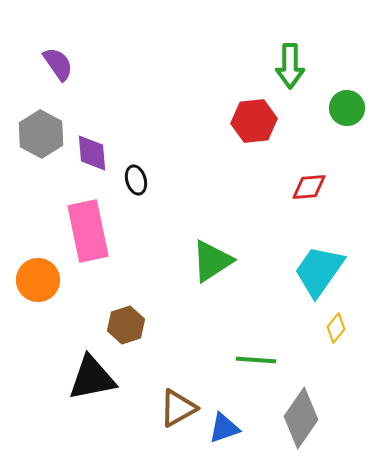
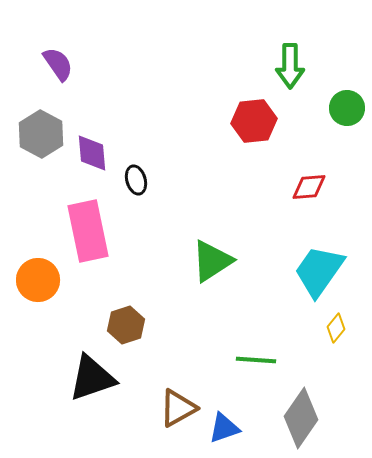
black triangle: rotated 8 degrees counterclockwise
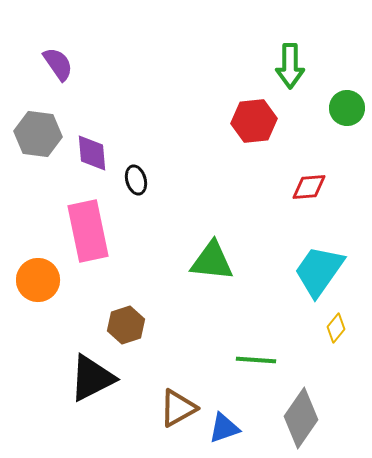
gray hexagon: moved 3 px left; rotated 21 degrees counterclockwise
green triangle: rotated 39 degrees clockwise
black triangle: rotated 8 degrees counterclockwise
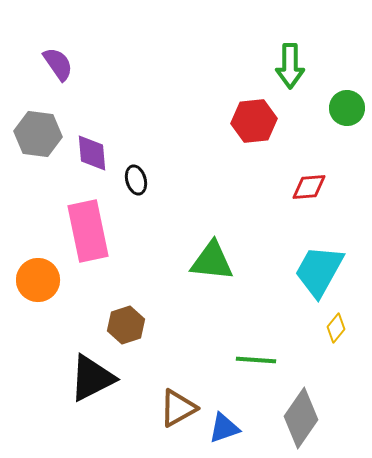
cyan trapezoid: rotated 6 degrees counterclockwise
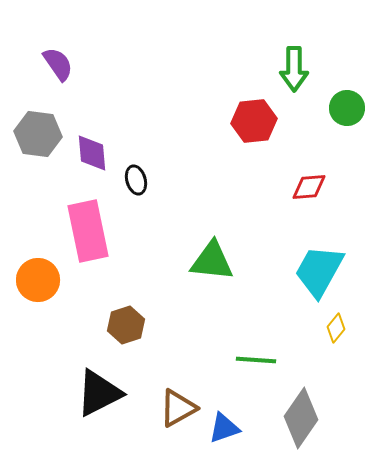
green arrow: moved 4 px right, 3 px down
black triangle: moved 7 px right, 15 px down
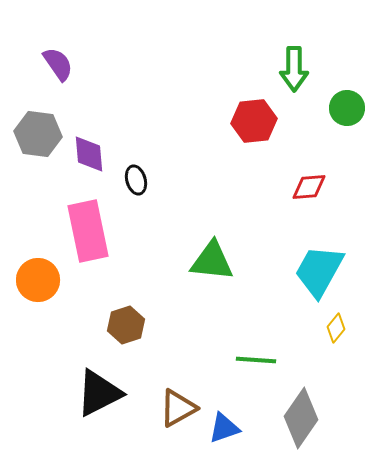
purple diamond: moved 3 px left, 1 px down
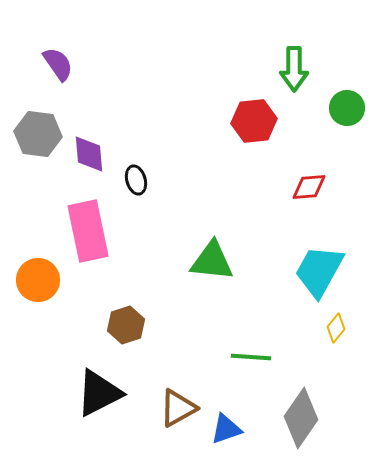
green line: moved 5 px left, 3 px up
blue triangle: moved 2 px right, 1 px down
